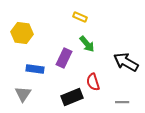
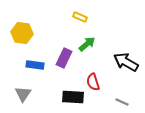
green arrow: rotated 90 degrees counterclockwise
blue rectangle: moved 4 px up
black rectangle: moved 1 px right; rotated 25 degrees clockwise
gray line: rotated 24 degrees clockwise
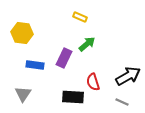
black arrow: moved 2 px right, 14 px down; rotated 120 degrees clockwise
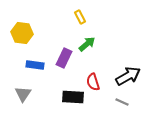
yellow rectangle: rotated 40 degrees clockwise
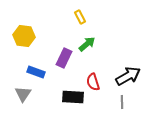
yellow hexagon: moved 2 px right, 3 px down
blue rectangle: moved 1 px right, 7 px down; rotated 12 degrees clockwise
gray line: rotated 64 degrees clockwise
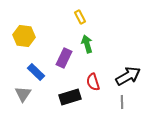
green arrow: rotated 66 degrees counterclockwise
blue rectangle: rotated 24 degrees clockwise
black rectangle: moved 3 px left; rotated 20 degrees counterclockwise
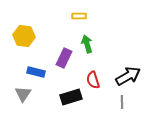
yellow rectangle: moved 1 px left, 1 px up; rotated 64 degrees counterclockwise
blue rectangle: rotated 30 degrees counterclockwise
red semicircle: moved 2 px up
black rectangle: moved 1 px right
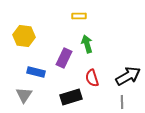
red semicircle: moved 1 px left, 2 px up
gray triangle: moved 1 px right, 1 px down
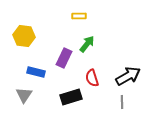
green arrow: rotated 54 degrees clockwise
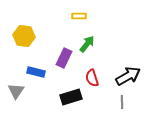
gray triangle: moved 8 px left, 4 px up
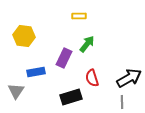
blue rectangle: rotated 24 degrees counterclockwise
black arrow: moved 1 px right, 2 px down
